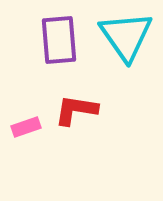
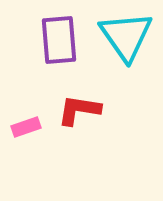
red L-shape: moved 3 px right
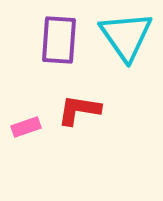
purple rectangle: rotated 9 degrees clockwise
